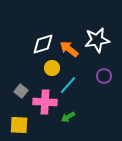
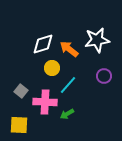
green arrow: moved 1 px left, 3 px up
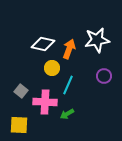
white diamond: rotated 30 degrees clockwise
orange arrow: rotated 72 degrees clockwise
cyan line: rotated 18 degrees counterclockwise
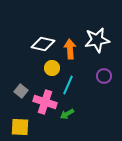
orange arrow: moved 1 px right; rotated 24 degrees counterclockwise
pink cross: rotated 15 degrees clockwise
yellow square: moved 1 px right, 2 px down
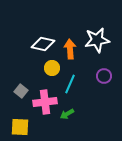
cyan line: moved 2 px right, 1 px up
pink cross: rotated 25 degrees counterclockwise
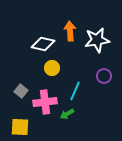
orange arrow: moved 18 px up
cyan line: moved 5 px right, 7 px down
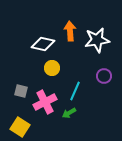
gray square: rotated 24 degrees counterclockwise
pink cross: rotated 20 degrees counterclockwise
green arrow: moved 2 px right, 1 px up
yellow square: rotated 30 degrees clockwise
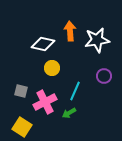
yellow square: moved 2 px right
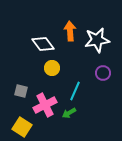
white diamond: rotated 40 degrees clockwise
purple circle: moved 1 px left, 3 px up
pink cross: moved 3 px down
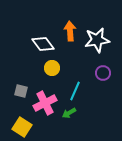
pink cross: moved 2 px up
